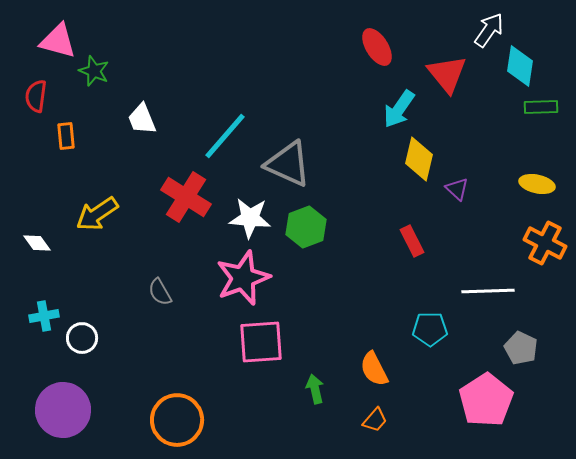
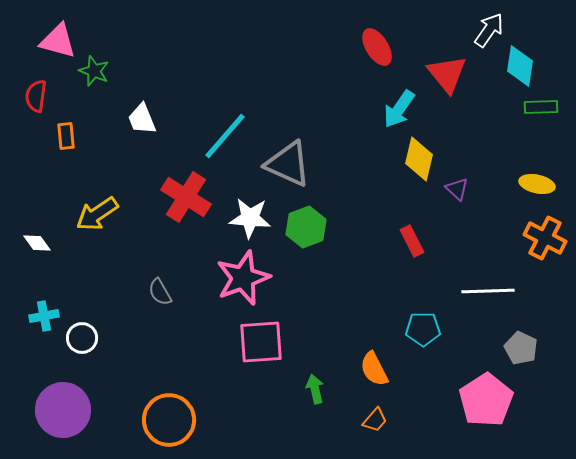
orange cross: moved 5 px up
cyan pentagon: moved 7 px left
orange circle: moved 8 px left
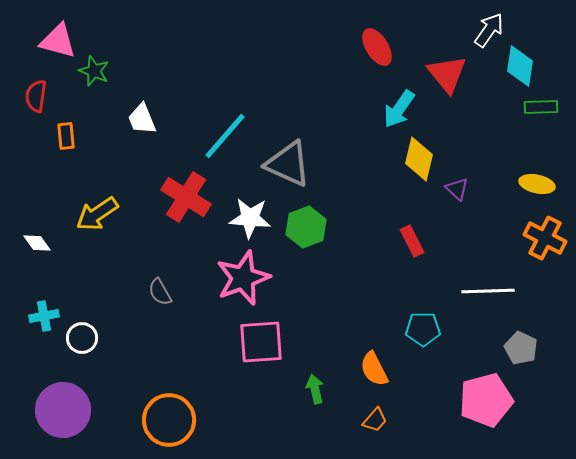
pink pentagon: rotated 18 degrees clockwise
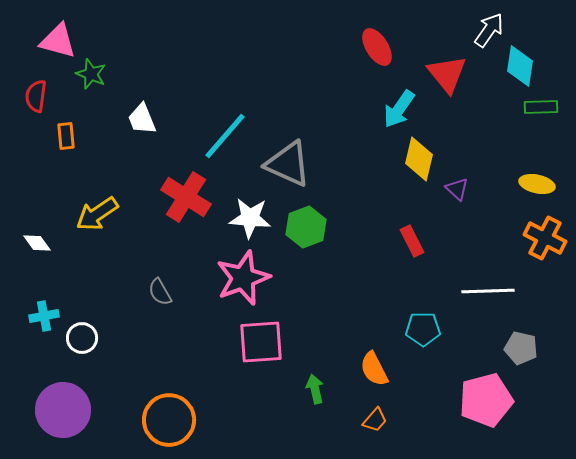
green star: moved 3 px left, 3 px down
gray pentagon: rotated 12 degrees counterclockwise
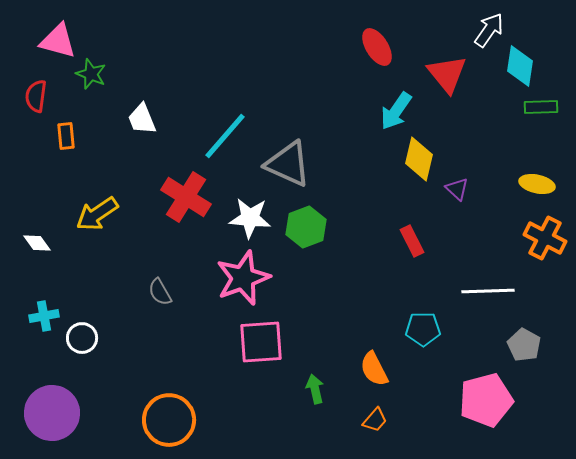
cyan arrow: moved 3 px left, 2 px down
gray pentagon: moved 3 px right, 3 px up; rotated 16 degrees clockwise
purple circle: moved 11 px left, 3 px down
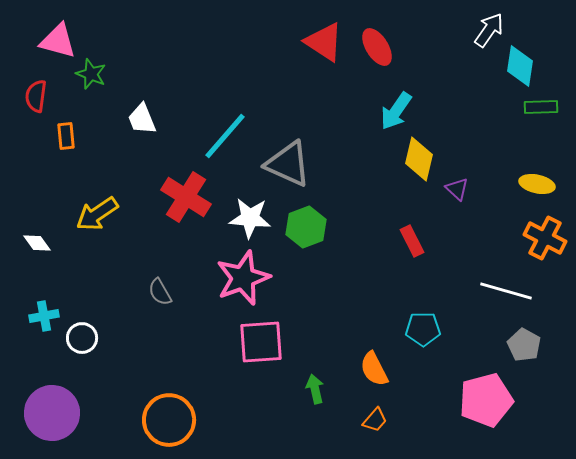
red triangle: moved 123 px left, 32 px up; rotated 18 degrees counterclockwise
white line: moved 18 px right; rotated 18 degrees clockwise
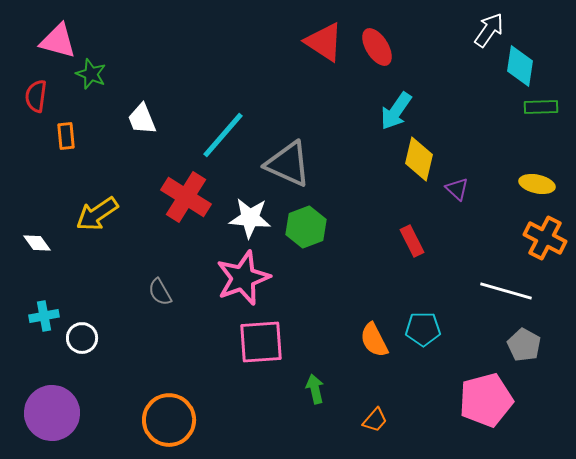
cyan line: moved 2 px left, 1 px up
orange semicircle: moved 29 px up
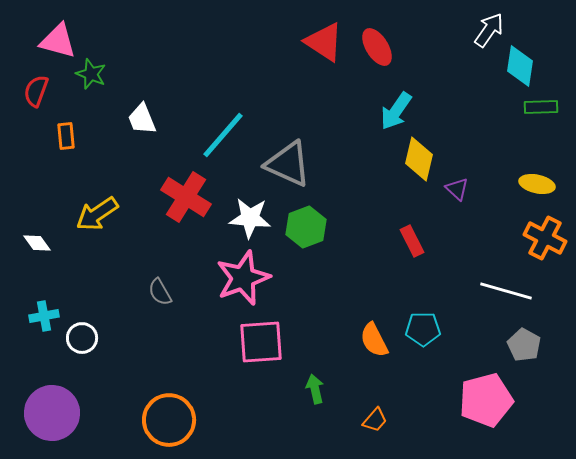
red semicircle: moved 5 px up; rotated 12 degrees clockwise
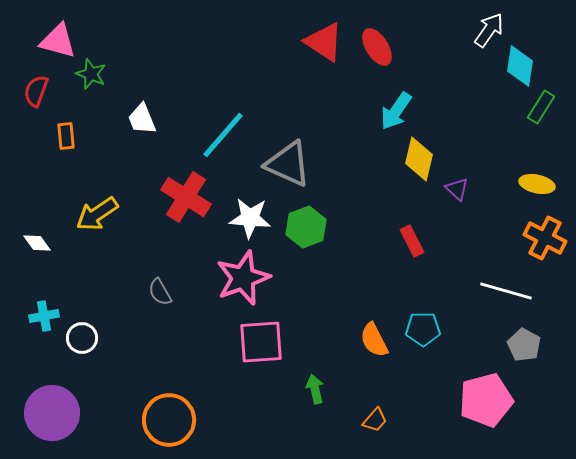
green rectangle: rotated 56 degrees counterclockwise
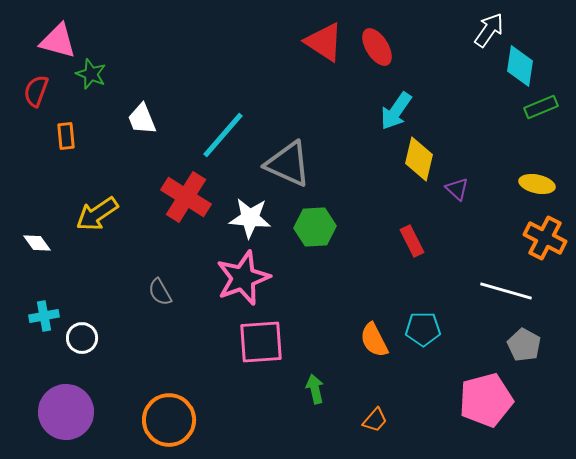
green rectangle: rotated 36 degrees clockwise
green hexagon: moved 9 px right; rotated 18 degrees clockwise
purple circle: moved 14 px right, 1 px up
